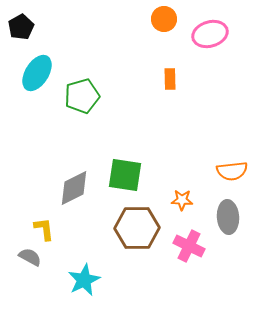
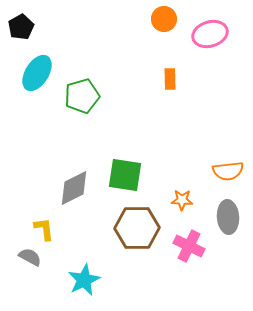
orange semicircle: moved 4 px left
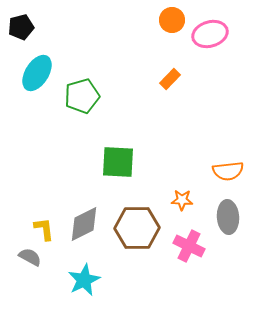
orange circle: moved 8 px right, 1 px down
black pentagon: rotated 15 degrees clockwise
orange rectangle: rotated 45 degrees clockwise
green square: moved 7 px left, 13 px up; rotated 6 degrees counterclockwise
gray diamond: moved 10 px right, 36 px down
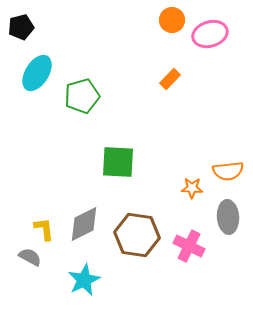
orange star: moved 10 px right, 12 px up
brown hexagon: moved 7 px down; rotated 9 degrees clockwise
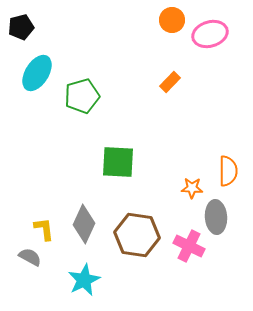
orange rectangle: moved 3 px down
orange semicircle: rotated 84 degrees counterclockwise
gray ellipse: moved 12 px left
gray diamond: rotated 39 degrees counterclockwise
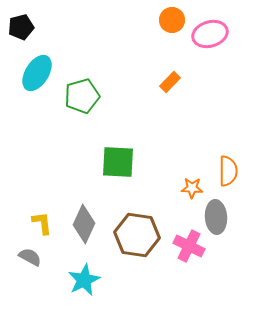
yellow L-shape: moved 2 px left, 6 px up
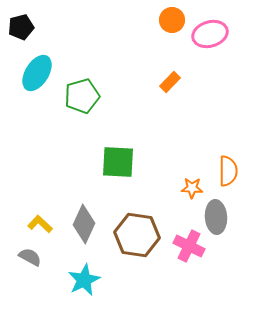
yellow L-shape: moved 2 px left, 1 px down; rotated 40 degrees counterclockwise
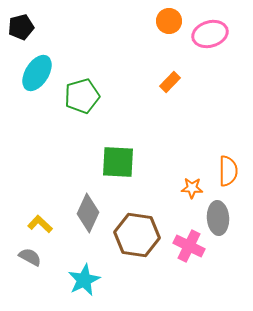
orange circle: moved 3 px left, 1 px down
gray ellipse: moved 2 px right, 1 px down
gray diamond: moved 4 px right, 11 px up
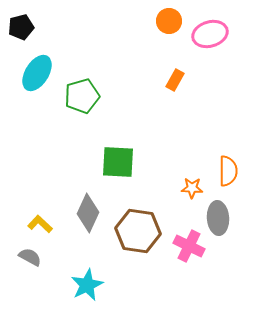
orange rectangle: moved 5 px right, 2 px up; rotated 15 degrees counterclockwise
brown hexagon: moved 1 px right, 4 px up
cyan star: moved 3 px right, 5 px down
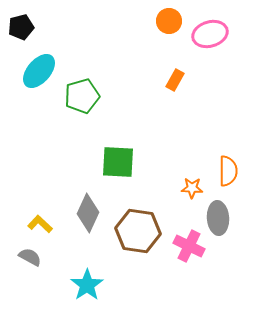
cyan ellipse: moved 2 px right, 2 px up; rotated 9 degrees clockwise
cyan star: rotated 8 degrees counterclockwise
